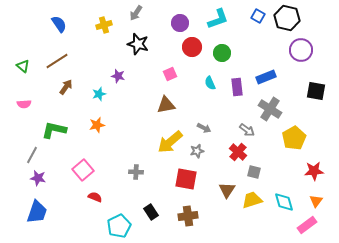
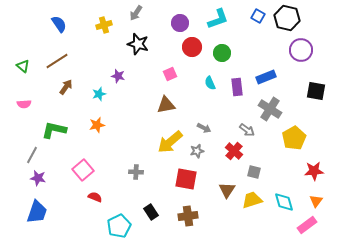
red cross at (238, 152): moved 4 px left, 1 px up
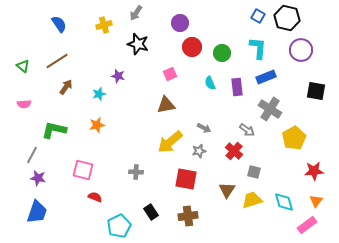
cyan L-shape at (218, 19): moved 40 px right, 29 px down; rotated 65 degrees counterclockwise
gray star at (197, 151): moved 2 px right
pink square at (83, 170): rotated 35 degrees counterclockwise
